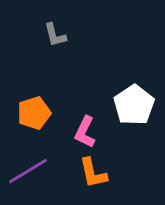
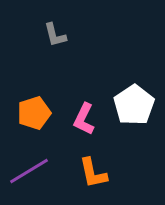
pink L-shape: moved 1 px left, 13 px up
purple line: moved 1 px right
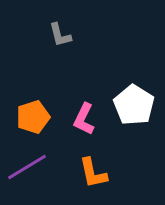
gray L-shape: moved 5 px right
white pentagon: rotated 6 degrees counterclockwise
orange pentagon: moved 1 px left, 4 px down
purple line: moved 2 px left, 4 px up
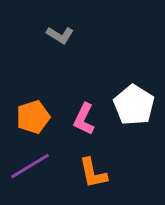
gray L-shape: rotated 44 degrees counterclockwise
purple line: moved 3 px right, 1 px up
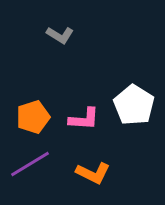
pink L-shape: rotated 112 degrees counterclockwise
purple line: moved 2 px up
orange L-shape: rotated 52 degrees counterclockwise
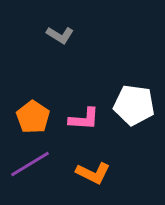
white pentagon: rotated 24 degrees counterclockwise
orange pentagon: rotated 20 degrees counterclockwise
